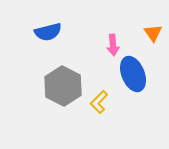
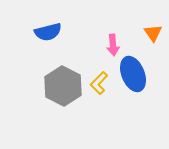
yellow L-shape: moved 19 px up
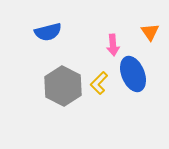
orange triangle: moved 3 px left, 1 px up
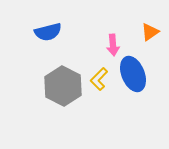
orange triangle: rotated 30 degrees clockwise
yellow L-shape: moved 4 px up
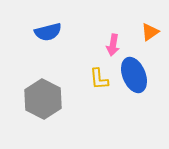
pink arrow: rotated 15 degrees clockwise
blue ellipse: moved 1 px right, 1 px down
yellow L-shape: rotated 50 degrees counterclockwise
gray hexagon: moved 20 px left, 13 px down
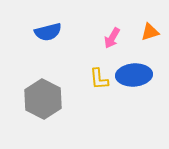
orange triangle: rotated 18 degrees clockwise
pink arrow: moved 1 px left, 7 px up; rotated 20 degrees clockwise
blue ellipse: rotated 72 degrees counterclockwise
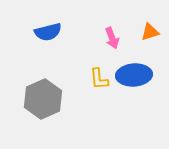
pink arrow: rotated 50 degrees counterclockwise
gray hexagon: rotated 9 degrees clockwise
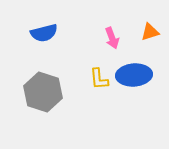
blue semicircle: moved 4 px left, 1 px down
gray hexagon: moved 7 px up; rotated 18 degrees counterclockwise
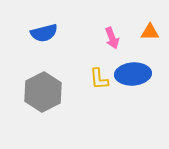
orange triangle: rotated 18 degrees clockwise
blue ellipse: moved 1 px left, 1 px up
gray hexagon: rotated 15 degrees clockwise
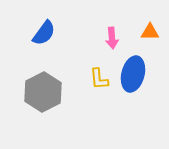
blue semicircle: rotated 40 degrees counterclockwise
pink arrow: rotated 15 degrees clockwise
blue ellipse: rotated 72 degrees counterclockwise
